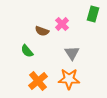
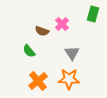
green semicircle: moved 2 px right
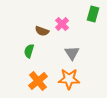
green semicircle: rotated 56 degrees clockwise
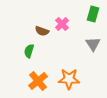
gray triangle: moved 21 px right, 9 px up
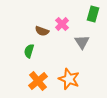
gray triangle: moved 11 px left, 2 px up
orange star: rotated 20 degrees clockwise
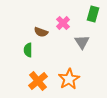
pink cross: moved 1 px right, 1 px up
brown semicircle: moved 1 px left, 1 px down
green semicircle: moved 1 px left, 1 px up; rotated 16 degrees counterclockwise
orange star: rotated 20 degrees clockwise
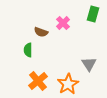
gray triangle: moved 7 px right, 22 px down
orange star: moved 1 px left, 5 px down
